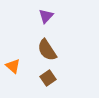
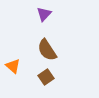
purple triangle: moved 2 px left, 2 px up
brown square: moved 2 px left, 1 px up
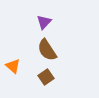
purple triangle: moved 8 px down
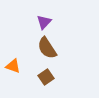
brown semicircle: moved 2 px up
orange triangle: rotated 21 degrees counterclockwise
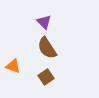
purple triangle: rotated 28 degrees counterclockwise
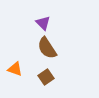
purple triangle: moved 1 px left, 1 px down
orange triangle: moved 2 px right, 3 px down
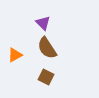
orange triangle: moved 14 px up; rotated 49 degrees counterclockwise
brown square: rotated 28 degrees counterclockwise
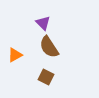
brown semicircle: moved 2 px right, 1 px up
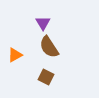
purple triangle: rotated 14 degrees clockwise
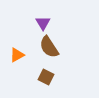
orange triangle: moved 2 px right
